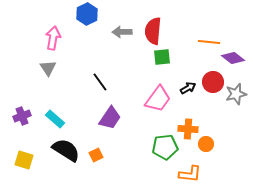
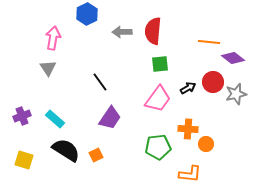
green square: moved 2 px left, 7 px down
green pentagon: moved 7 px left
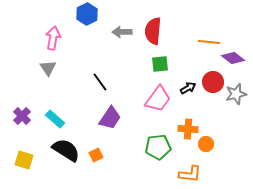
purple cross: rotated 24 degrees counterclockwise
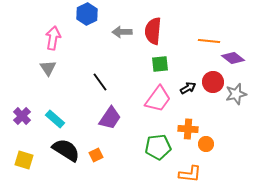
orange line: moved 1 px up
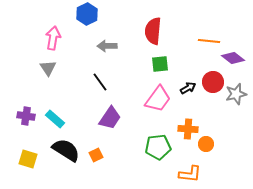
gray arrow: moved 15 px left, 14 px down
purple cross: moved 4 px right; rotated 36 degrees counterclockwise
yellow square: moved 4 px right, 1 px up
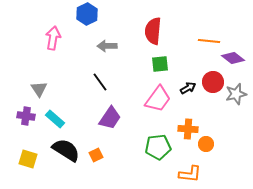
gray triangle: moved 9 px left, 21 px down
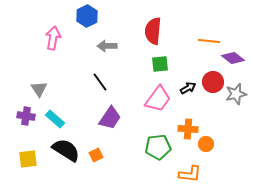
blue hexagon: moved 2 px down
yellow square: rotated 24 degrees counterclockwise
